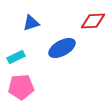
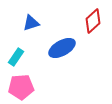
red diamond: rotated 40 degrees counterclockwise
cyan rectangle: rotated 30 degrees counterclockwise
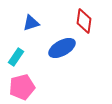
red diamond: moved 9 px left; rotated 40 degrees counterclockwise
pink pentagon: moved 1 px right; rotated 10 degrees counterclockwise
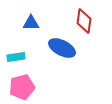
blue triangle: rotated 18 degrees clockwise
blue ellipse: rotated 56 degrees clockwise
cyan rectangle: rotated 48 degrees clockwise
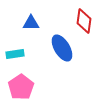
blue ellipse: rotated 32 degrees clockwise
cyan rectangle: moved 1 px left, 3 px up
pink pentagon: moved 1 px left; rotated 20 degrees counterclockwise
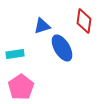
blue triangle: moved 11 px right, 3 px down; rotated 18 degrees counterclockwise
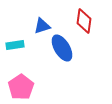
cyan rectangle: moved 9 px up
